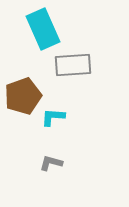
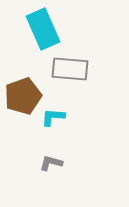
gray rectangle: moved 3 px left, 4 px down; rotated 9 degrees clockwise
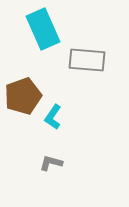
gray rectangle: moved 17 px right, 9 px up
cyan L-shape: rotated 60 degrees counterclockwise
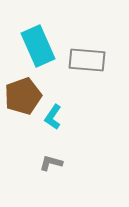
cyan rectangle: moved 5 px left, 17 px down
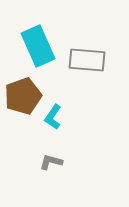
gray L-shape: moved 1 px up
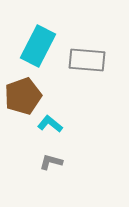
cyan rectangle: rotated 51 degrees clockwise
cyan L-shape: moved 3 px left, 7 px down; rotated 95 degrees clockwise
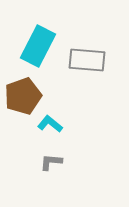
gray L-shape: rotated 10 degrees counterclockwise
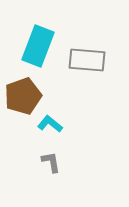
cyan rectangle: rotated 6 degrees counterclockwise
gray L-shape: rotated 75 degrees clockwise
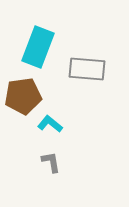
cyan rectangle: moved 1 px down
gray rectangle: moved 9 px down
brown pentagon: rotated 12 degrees clockwise
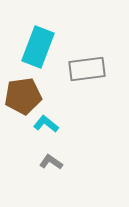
gray rectangle: rotated 12 degrees counterclockwise
cyan L-shape: moved 4 px left
gray L-shape: rotated 45 degrees counterclockwise
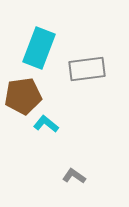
cyan rectangle: moved 1 px right, 1 px down
gray L-shape: moved 23 px right, 14 px down
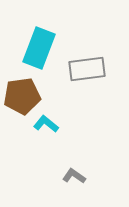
brown pentagon: moved 1 px left
